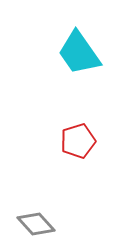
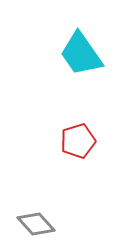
cyan trapezoid: moved 2 px right, 1 px down
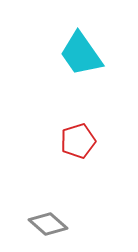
gray diamond: moved 12 px right; rotated 6 degrees counterclockwise
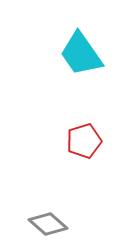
red pentagon: moved 6 px right
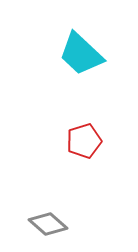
cyan trapezoid: rotated 12 degrees counterclockwise
